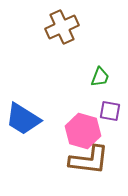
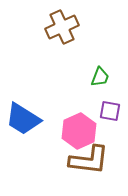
pink hexagon: moved 4 px left; rotated 20 degrees clockwise
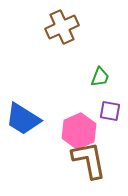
brown L-shape: rotated 108 degrees counterclockwise
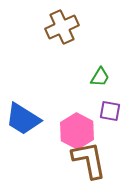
green trapezoid: rotated 10 degrees clockwise
pink hexagon: moved 2 px left; rotated 8 degrees counterclockwise
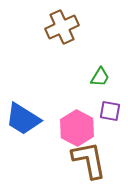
pink hexagon: moved 3 px up
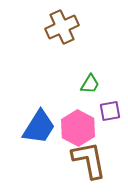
green trapezoid: moved 10 px left, 7 px down
purple square: rotated 20 degrees counterclockwise
blue trapezoid: moved 16 px right, 8 px down; rotated 90 degrees counterclockwise
pink hexagon: moved 1 px right
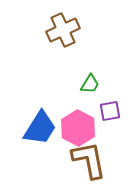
brown cross: moved 1 px right, 3 px down
blue trapezoid: moved 1 px right, 1 px down
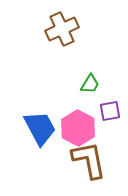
brown cross: moved 1 px left, 1 px up
blue trapezoid: rotated 60 degrees counterclockwise
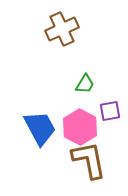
green trapezoid: moved 5 px left
pink hexagon: moved 2 px right, 1 px up
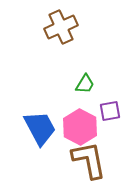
brown cross: moved 1 px left, 2 px up
